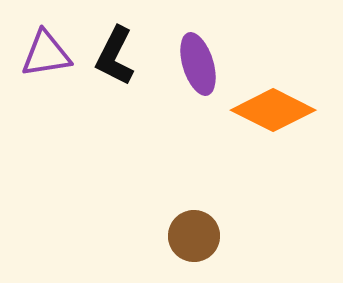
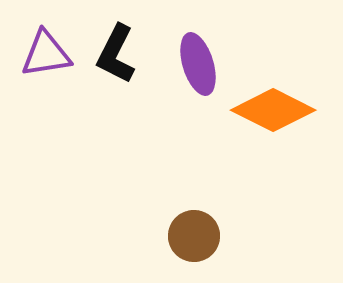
black L-shape: moved 1 px right, 2 px up
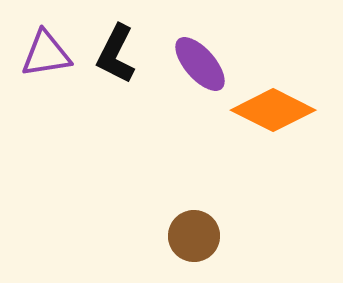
purple ellipse: moved 2 px right; rotated 24 degrees counterclockwise
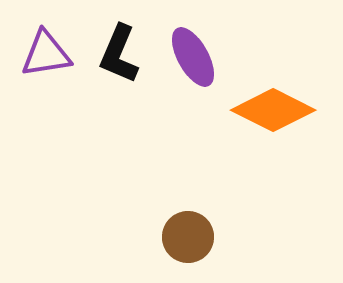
black L-shape: moved 3 px right; rotated 4 degrees counterclockwise
purple ellipse: moved 7 px left, 7 px up; rotated 12 degrees clockwise
brown circle: moved 6 px left, 1 px down
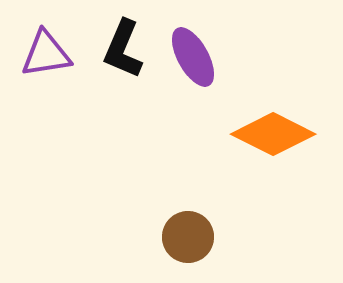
black L-shape: moved 4 px right, 5 px up
orange diamond: moved 24 px down
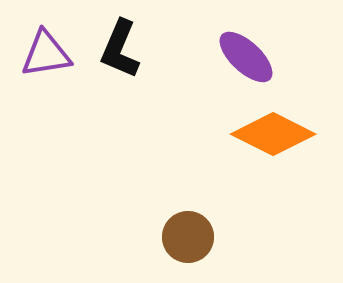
black L-shape: moved 3 px left
purple ellipse: moved 53 px right; rotated 18 degrees counterclockwise
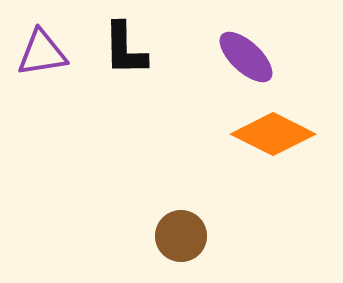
black L-shape: moved 5 px right; rotated 24 degrees counterclockwise
purple triangle: moved 4 px left, 1 px up
brown circle: moved 7 px left, 1 px up
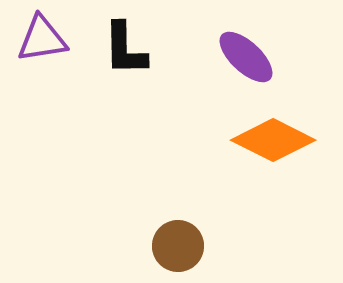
purple triangle: moved 14 px up
orange diamond: moved 6 px down
brown circle: moved 3 px left, 10 px down
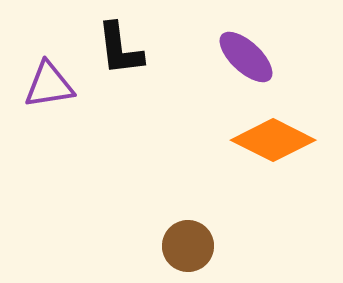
purple triangle: moved 7 px right, 46 px down
black L-shape: moved 5 px left; rotated 6 degrees counterclockwise
brown circle: moved 10 px right
